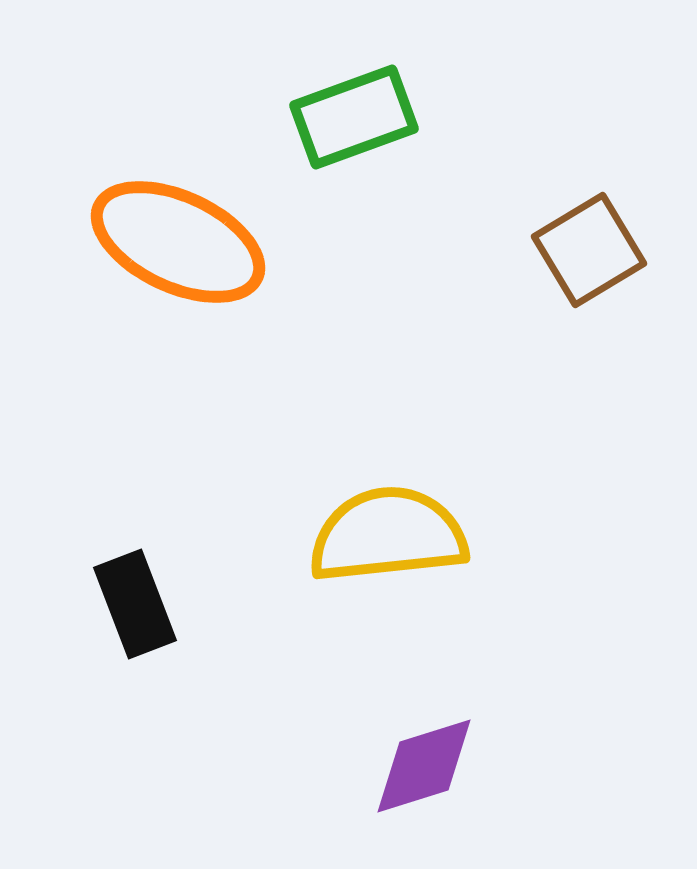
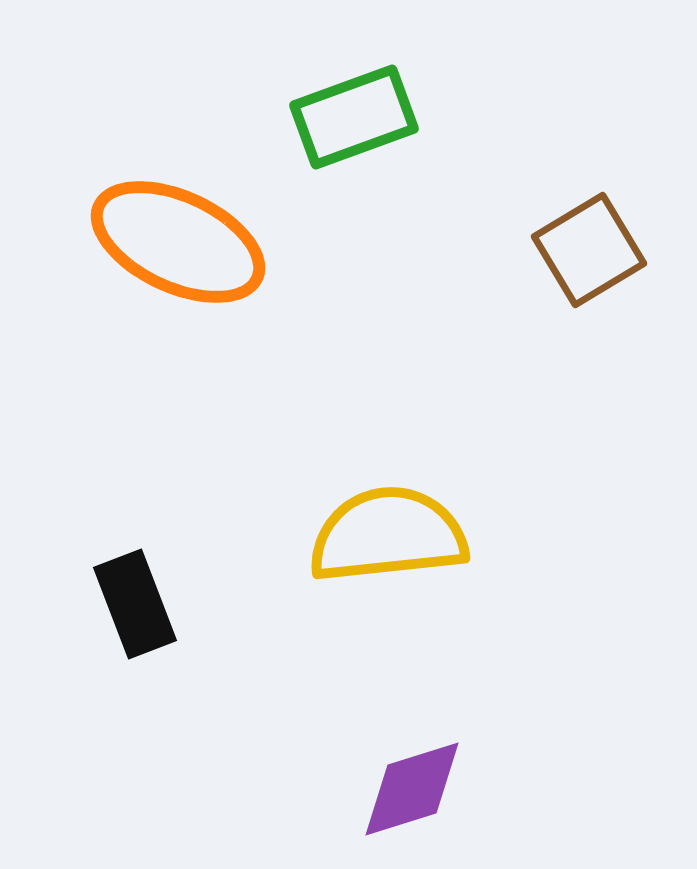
purple diamond: moved 12 px left, 23 px down
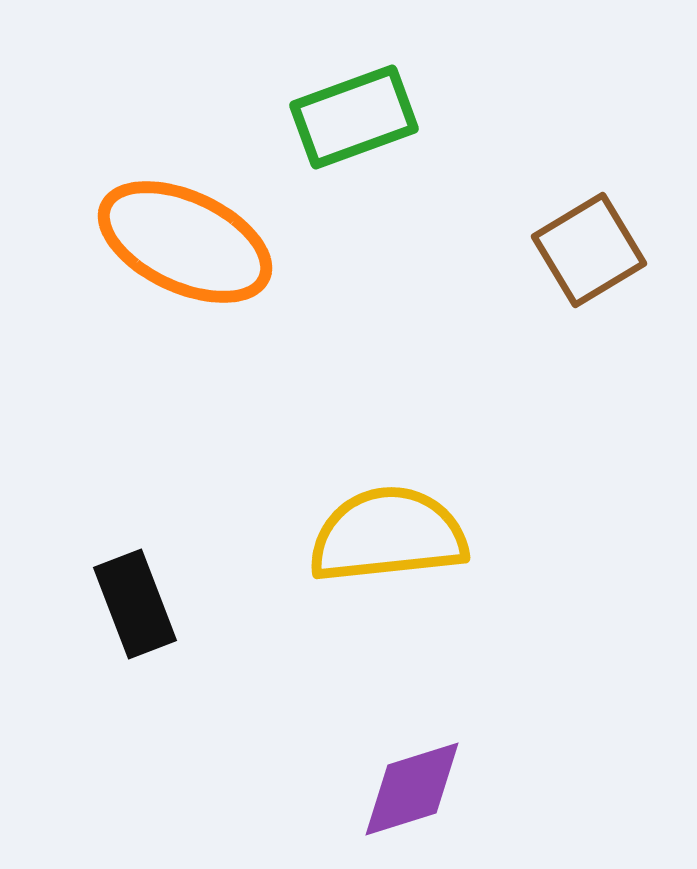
orange ellipse: moved 7 px right
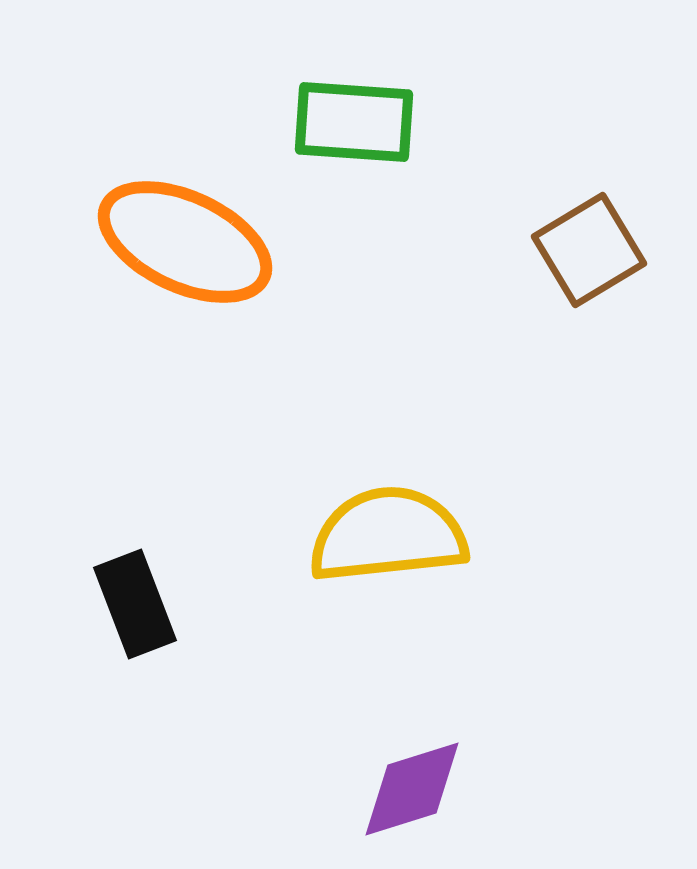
green rectangle: moved 5 px down; rotated 24 degrees clockwise
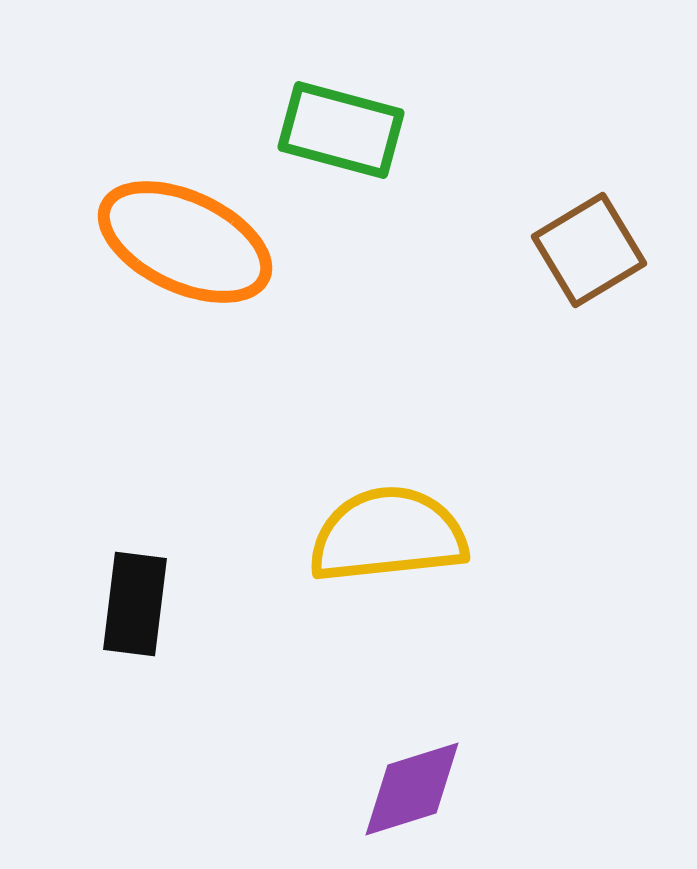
green rectangle: moved 13 px left, 8 px down; rotated 11 degrees clockwise
black rectangle: rotated 28 degrees clockwise
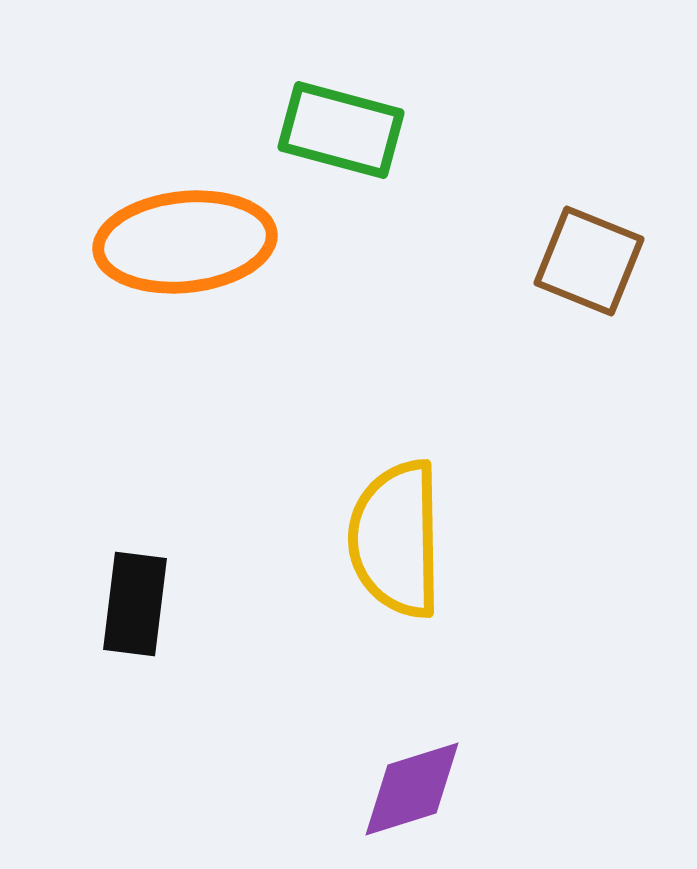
orange ellipse: rotated 31 degrees counterclockwise
brown square: moved 11 px down; rotated 37 degrees counterclockwise
yellow semicircle: moved 8 px right, 4 px down; rotated 85 degrees counterclockwise
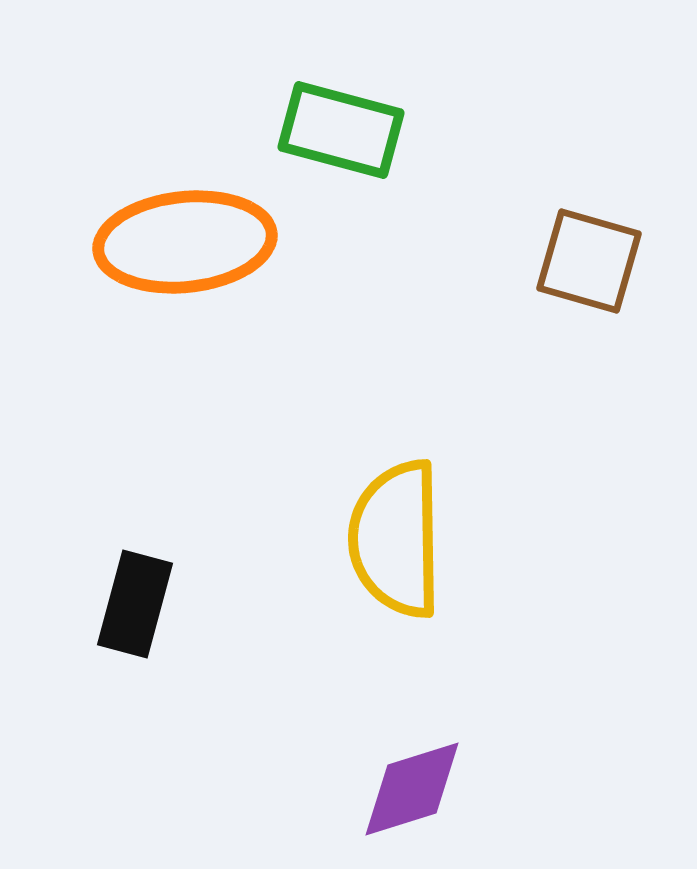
brown square: rotated 6 degrees counterclockwise
black rectangle: rotated 8 degrees clockwise
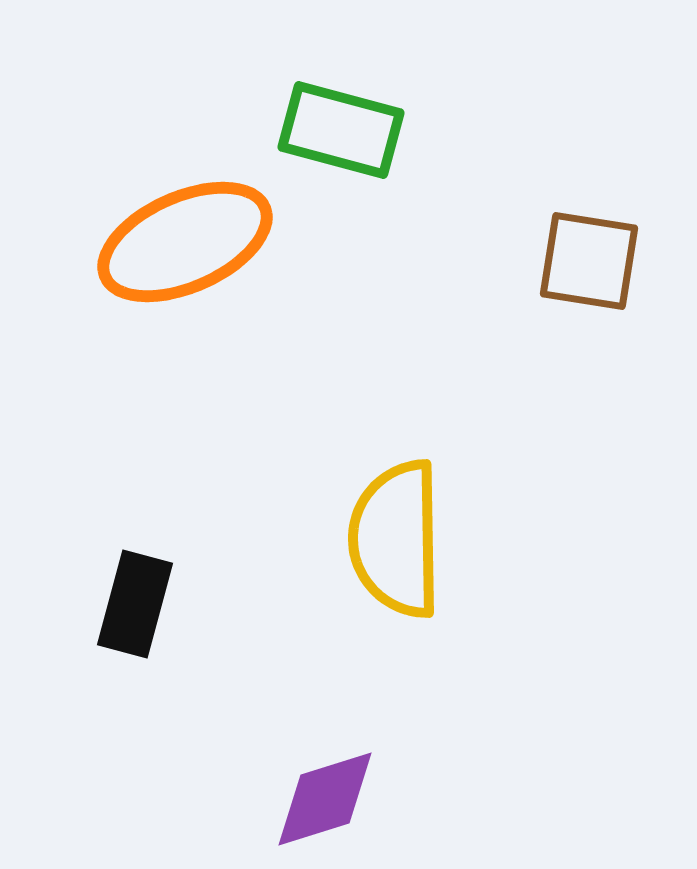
orange ellipse: rotated 18 degrees counterclockwise
brown square: rotated 7 degrees counterclockwise
purple diamond: moved 87 px left, 10 px down
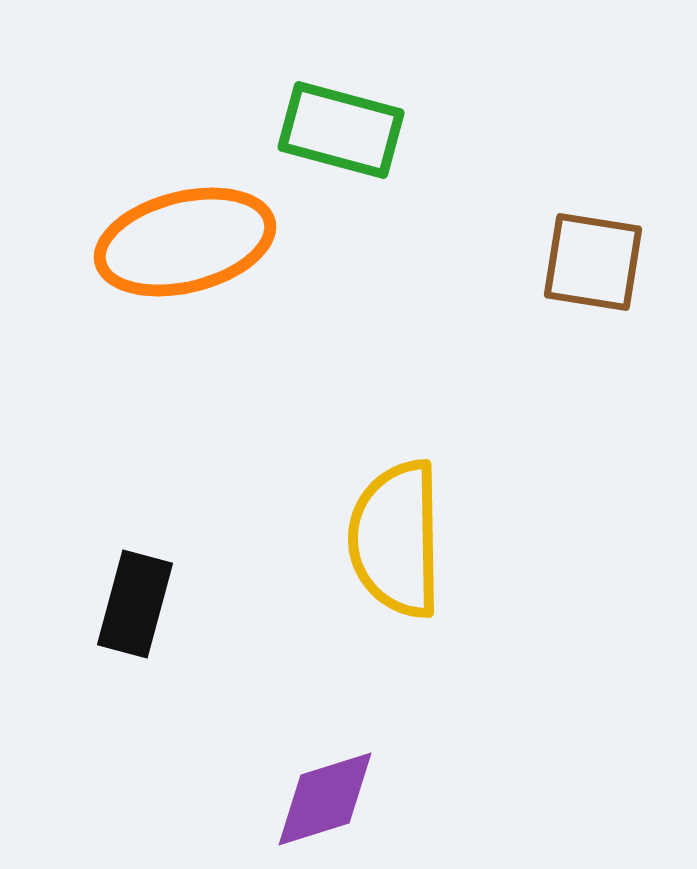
orange ellipse: rotated 10 degrees clockwise
brown square: moved 4 px right, 1 px down
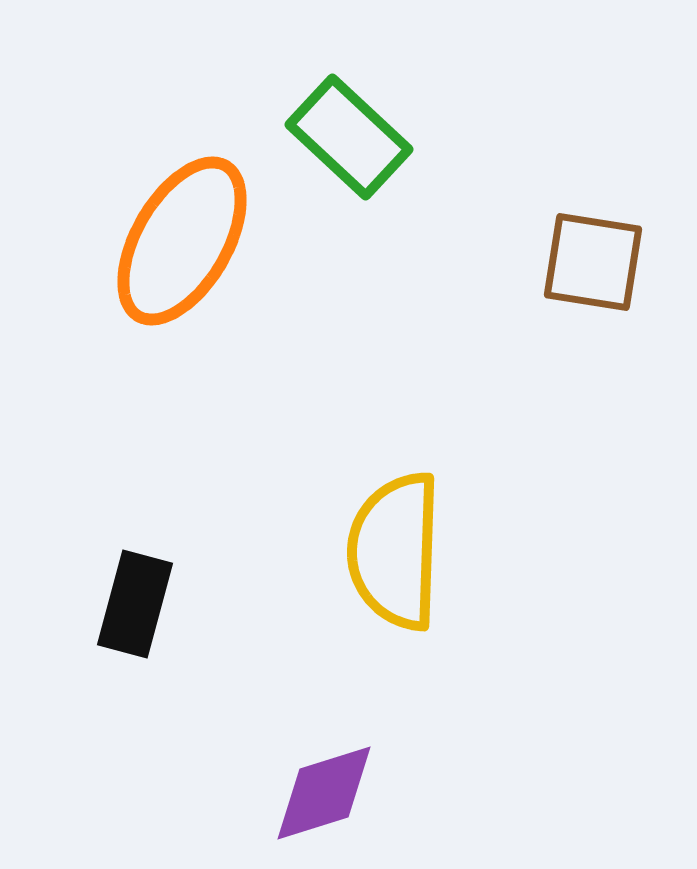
green rectangle: moved 8 px right, 7 px down; rotated 28 degrees clockwise
orange ellipse: moved 3 px left, 1 px up; rotated 46 degrees counterclockwise
yellow semicircle: moved 1 px left, 12 px down; rotated 3 degrees clockwise
purple diamond: moved 1 px left, 6 px up
